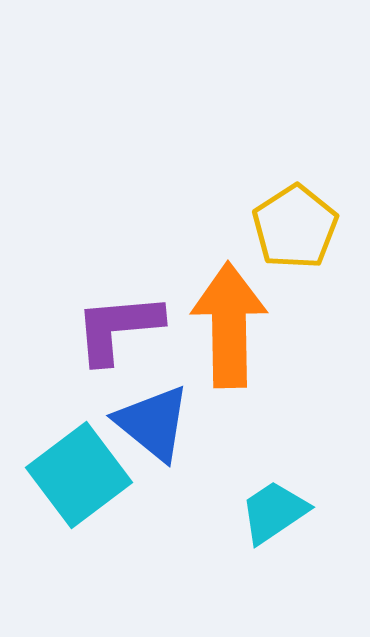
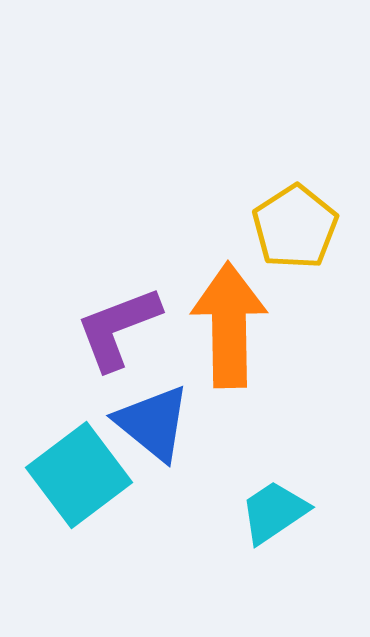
purple L-shape: rotated 16 degrees counterclockwise
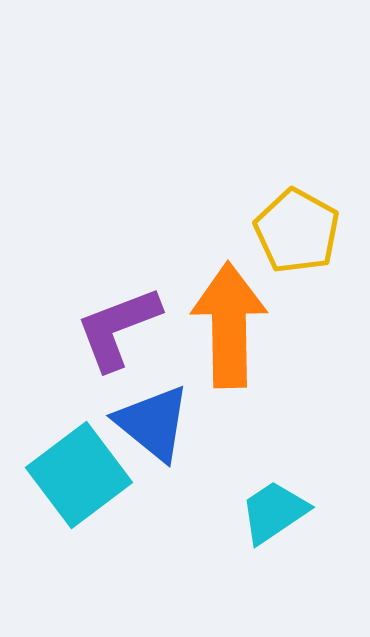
yellow pentagon: moved 2 px right, 4 px down; rotated 10 degrees counterclockwise
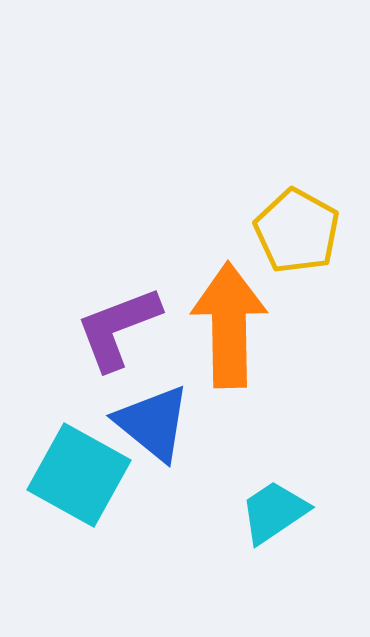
cyan square: rotated 24 degrees counterclockwise
